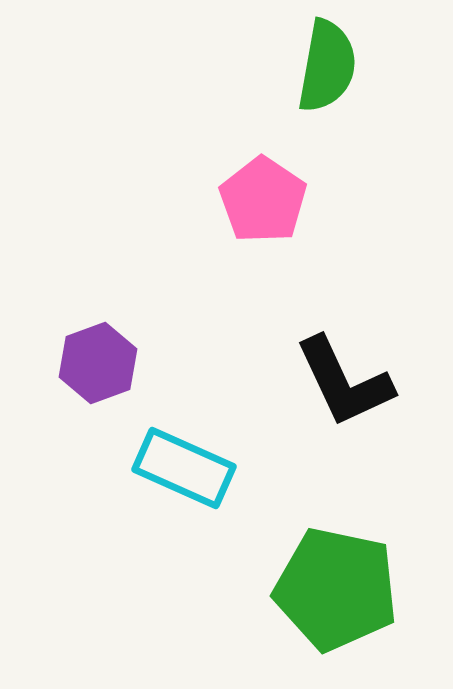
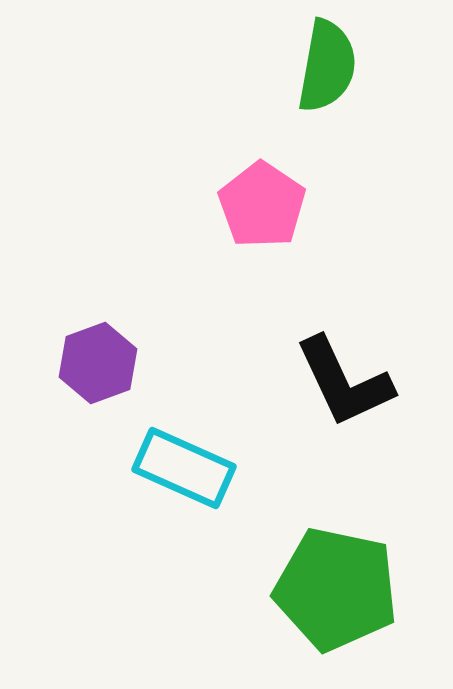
pink pentagon: moved 1 px left, 5 px down
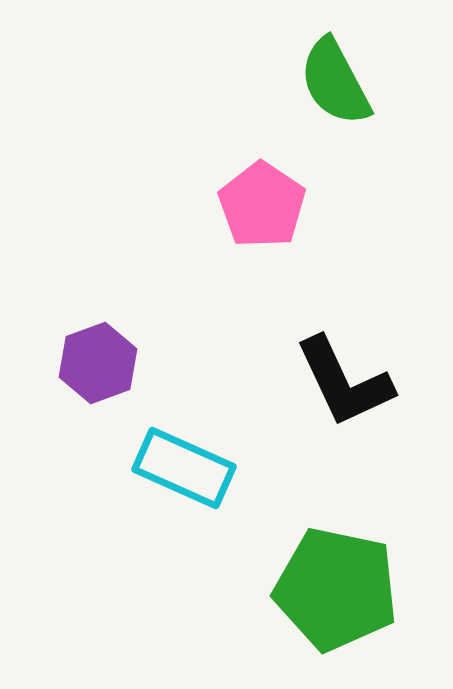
green semicircle: moved 8 px right, 16 px down; rotated 142 degrees clockwise
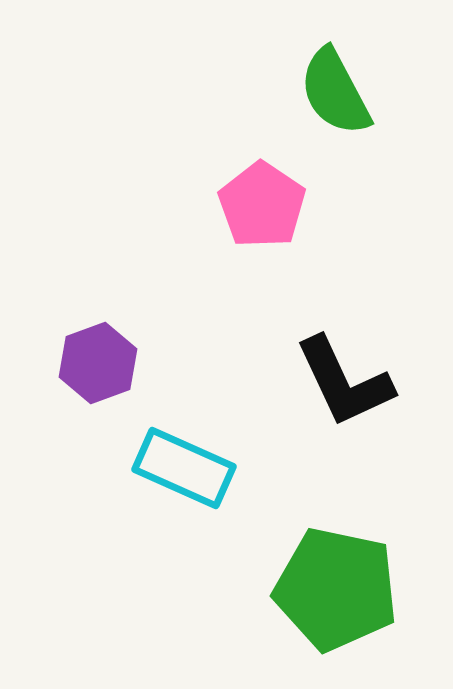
green semicircle: moved 10 px down
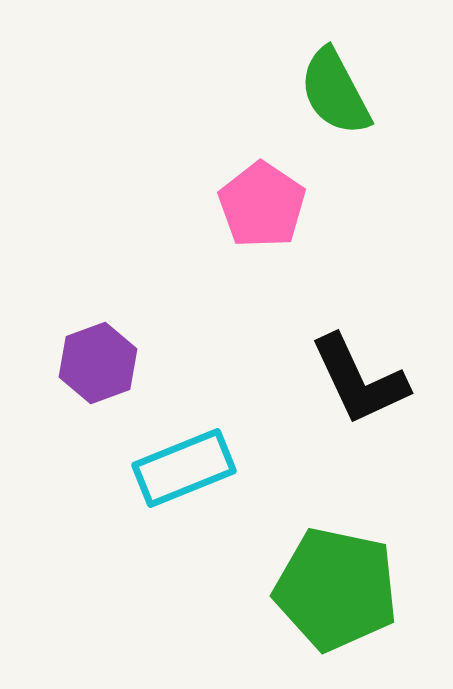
black L-shape: moved 15 px right, 2 px up
cyan rectangle: rotated 46 degrees counterclockwise
